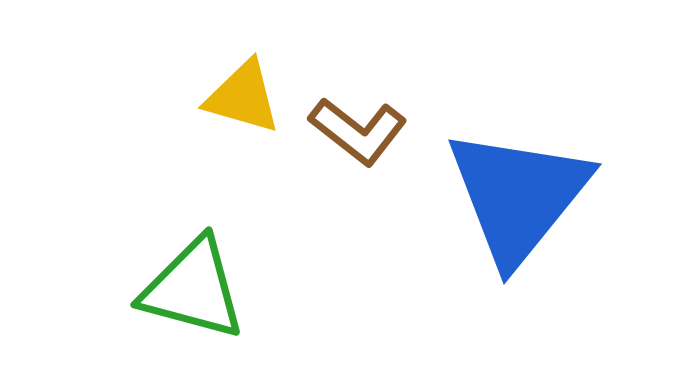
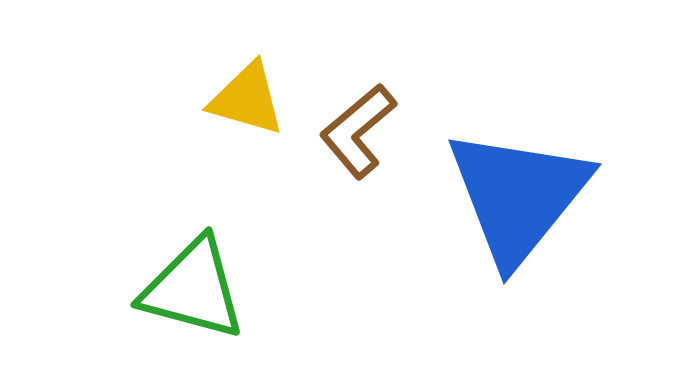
yellow triangle: moved 4 px right, 2 px down
brown L-shape: rotated 102 degrees clockwise
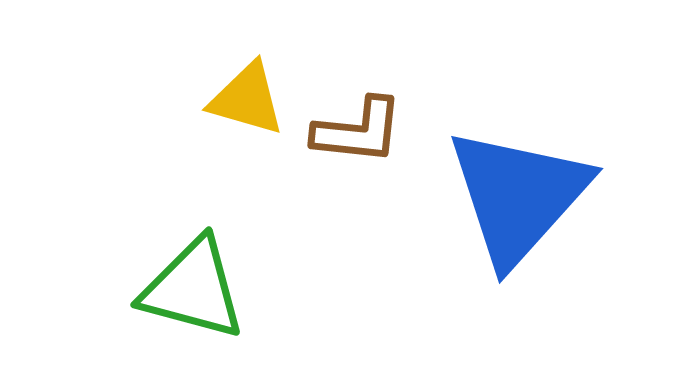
brown L-shape: rotated 134 degrees counterclockwise
blue triangle: rotated 3 degrees clockwise
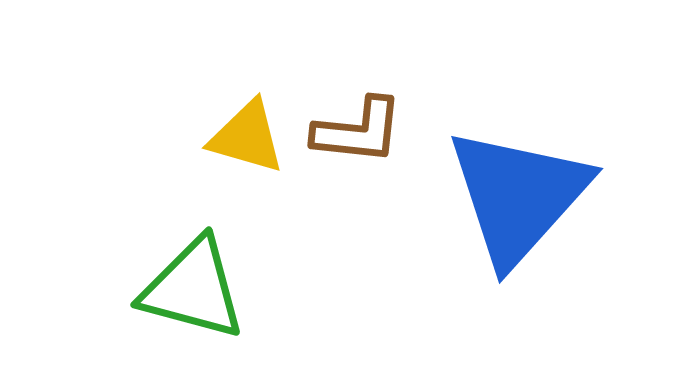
yellow triangle: moved 38 px down
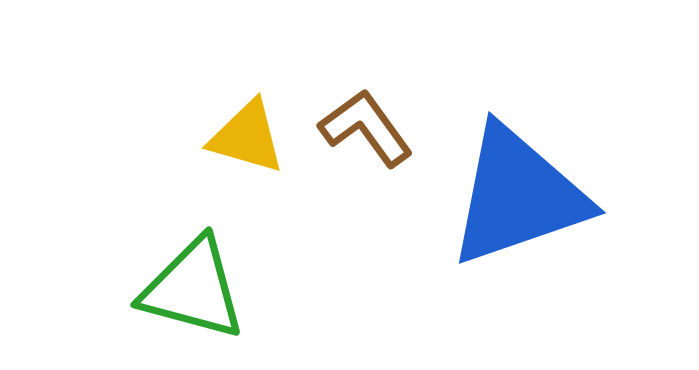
brown L-shape: moved 8 px right, 3 px up; rotated 132 degrees counterclockwise
blue triangle: rotated 29 degrees clockwise
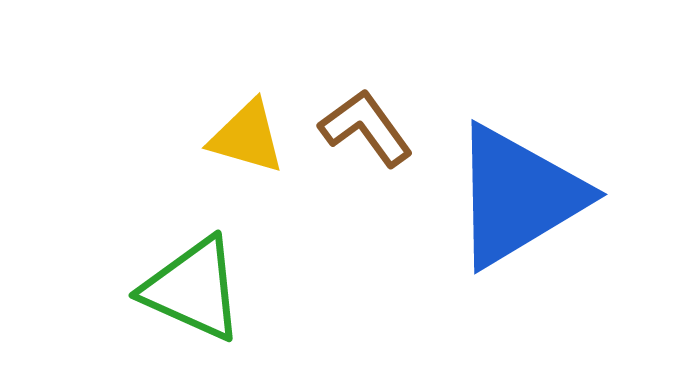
blue triangle: rotated 12 degrees counterclockwise
green triangle: rotated 9 degrees clockwise
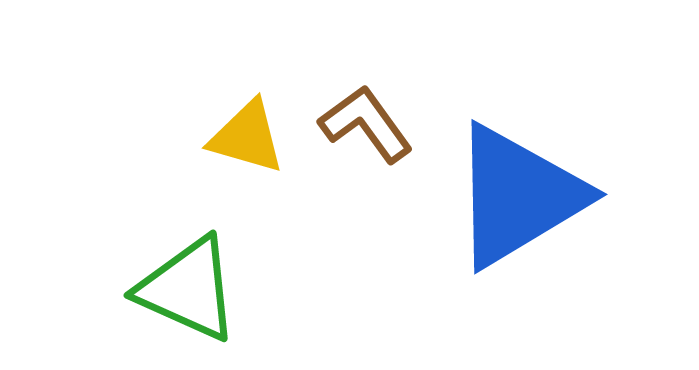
brown L-shape: moved 4 px up
green triangle: moved 5 px left
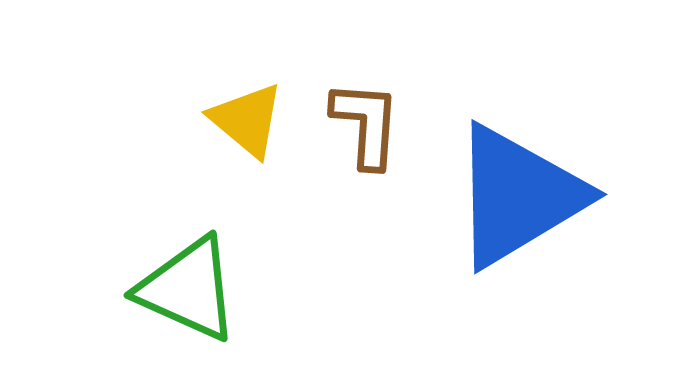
brown L-shape: rotated 40 degrees clockwise
yellow triangle: moved 17 px up; rotated 24 degrees clockwise
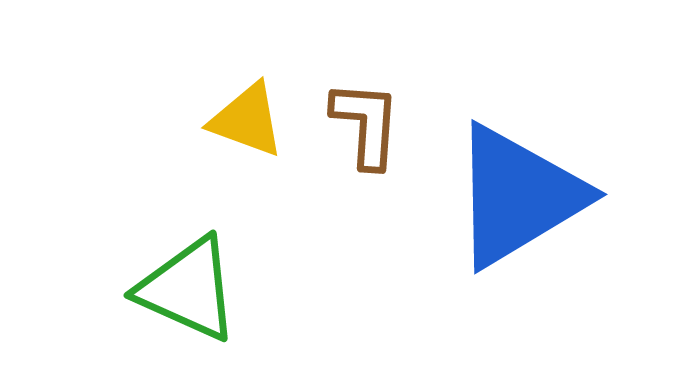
yellow triangle: rotated 20 degrees counterclockwise
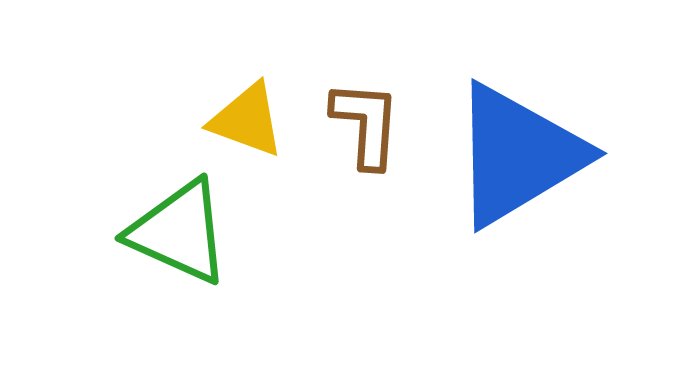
blue triangle: moved 41 px up
green triangle: moved 9 px left, 57 px up
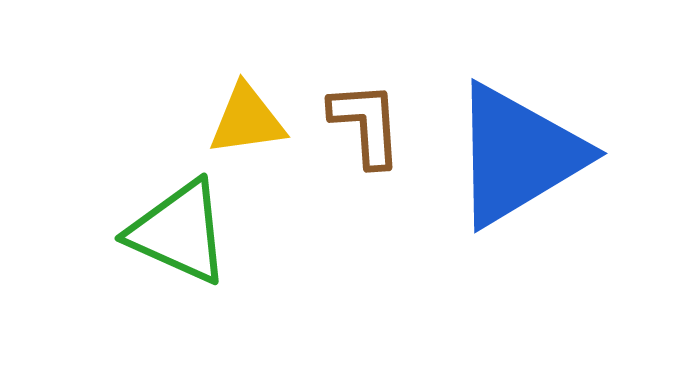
yellow triangle: rotated 28 degrees counterclockwise
brown L-shape: rotated 8 degrees counterclockwise
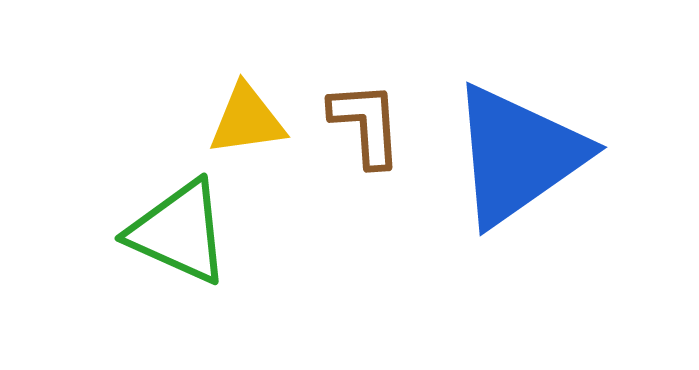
blue triangle: rotated 4 degrees counterclockwise
